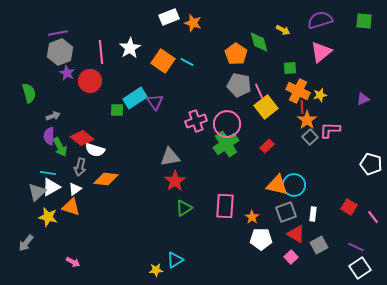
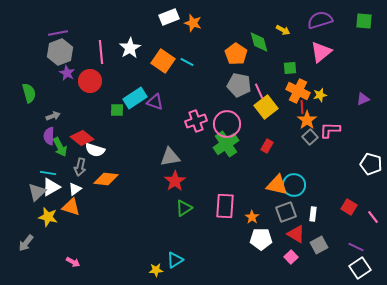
purple triangle at (155, 102): rotated 36 degrees counterclockwise
red rectangle at (267, 146): rotated 16 degrees counterclockwise
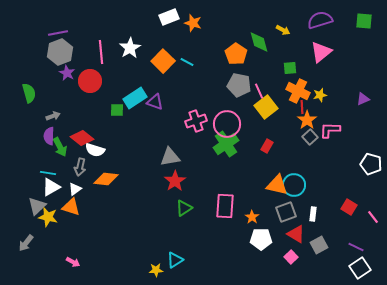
orange square at (163, 61): rotated 10 degrees clockwise
gray triangle at (37, 192): moved 14 px down
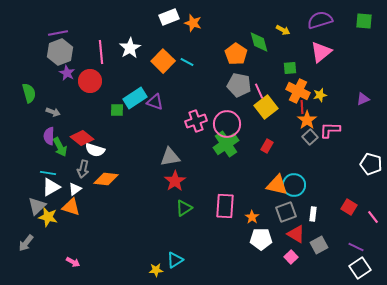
gray arrow at (53, 116): moved 4 px up; rotated 40 degrees clockwise
gray arrow at (80, 167): moved 3 px right, 2 px down
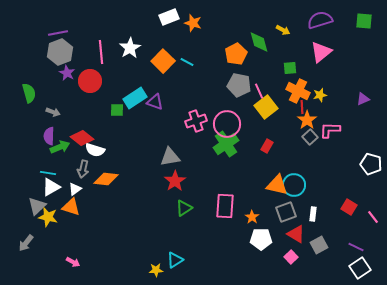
orange pentagon at (236, 54): rotated 10 degrees clockwise
green arrow at (60, 147): rotated 84 degrees counterclockwise
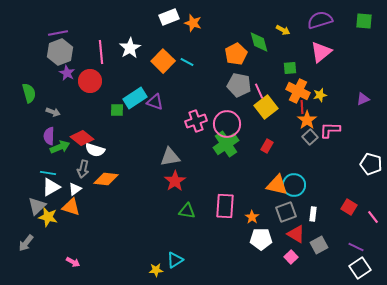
green triangle at (184, 208): moved 3 px right, 3 px down; rotated 42 degrees clockwise
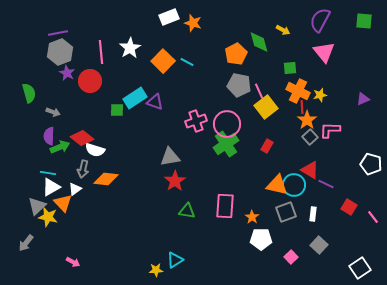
purple semicircle at (320, 20): rotated 45 degrees counterclockwise
pink triangle at (321, 52): moved 3 px right; rotated 30 degrees counterclockwise
orange triangle at (71, 207): moved 8 px left, 4 px up; rotated 30 degrees clockwise
red triangle at (296, 234): moved 14 px right, 64 px up
gray square at (319, 245): rotated 18 degrees counterclockwise
purple line at (356, 247): moved 30 px left, 63 px up
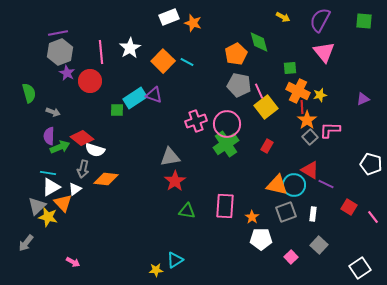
yellow arrow at (283, 30): moved 13 px up
purple triangle at (155, 102): moved 1 px left, 7 px up
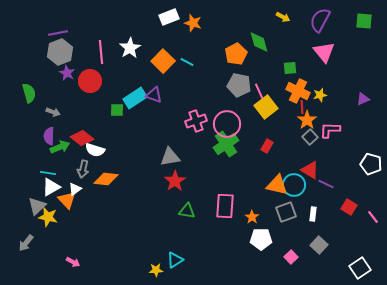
orange triangle at (63, 203): moved 4 px right, 3 px up
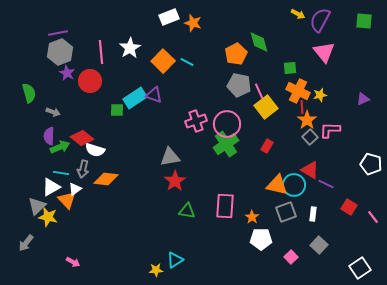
yellow arrow at (283, 17): moved 15 px right, 3 px up
cyan line at (48, 173): moved 13 px right
